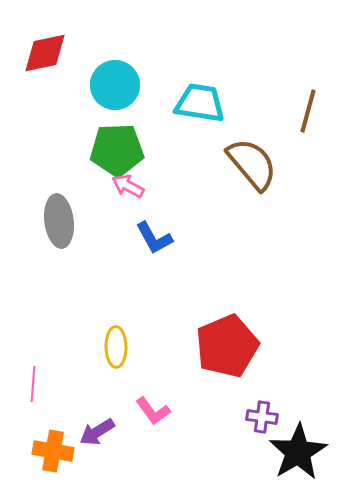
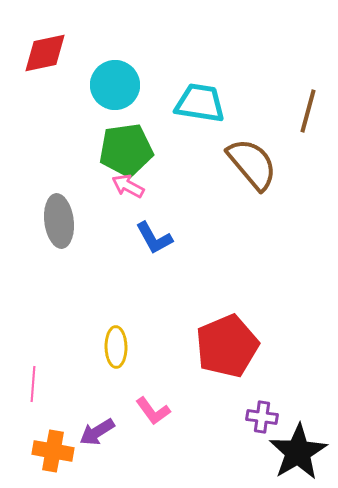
green pentagon: moved 9 px right; rotated 6 degrees counterclockwise
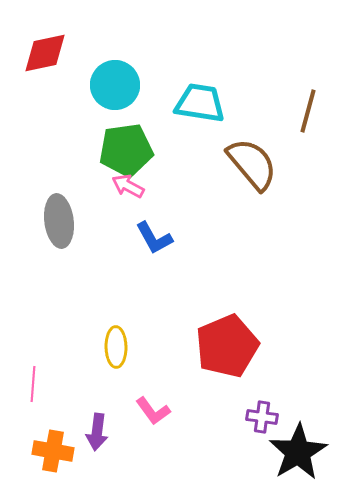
purple arrow: rotated 51 degrees counterclockwise
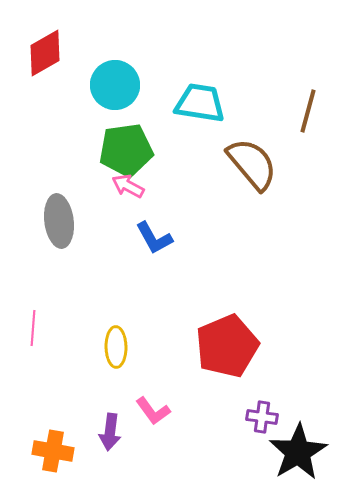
red diamond: rotated 18 degrees counterclockwise
pink line: moved 56 px up
purple arrow: moved 13 px right
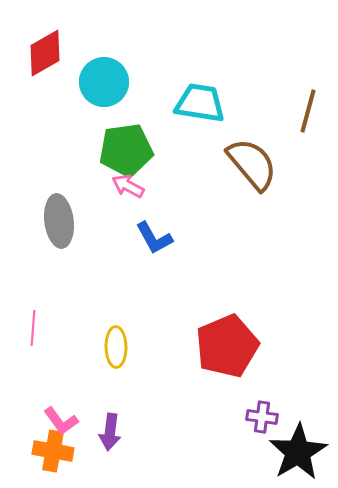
cyan circle: moved 11 px left, 3 px up
pink L-shape: moved 92 px left, 10 px down
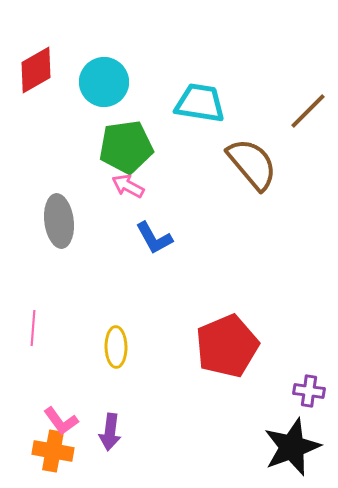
red diamond: moved 9 px left, 17 px down
brown line: rotated 30 degrees clockwise
green pentagon: moved 3 px up
purple cross: moved 47 px right, 26 px up
black star: moved 6 px left, 5 px up; rotated 10 degrees clockwise
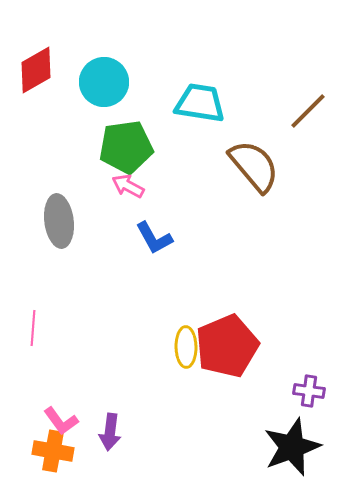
brown semicircle: moved 2 px right, 2 px down
yellow ellipse: moved 70 px right
